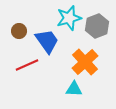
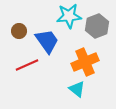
cyan star: moved 2 px up; rotated 10 degrees clockwise
orange cross: rotated 20 degrees clockwise
cyan triangle: moved 3 px right; rotated 36 degrees clockwise
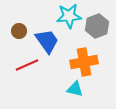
orange cross: moved 1 px left; rotated 12 degrees clockwise
cyan triangle: moved 2 px left; rotated 24 degrees counterclockwise
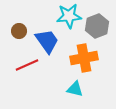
orange cross: moved 4 px up
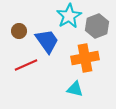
cyan star: rotated 25 degrees counterclockwise
orange cross: moved 1 px right
red line: moved 1 px left
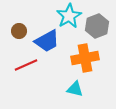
blue trapezoid: rotated 96 degrees clockwise
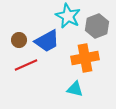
cyan star: moved 1 px left; rotated 15 degrees counterclockwise
brown circle: moved 9 px down
